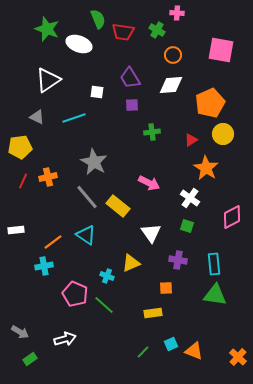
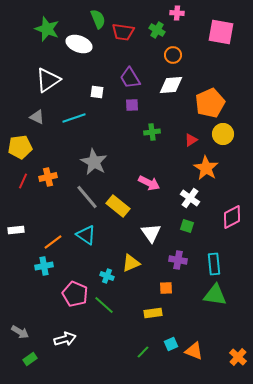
pink square at (221, 50): moved 18 px up
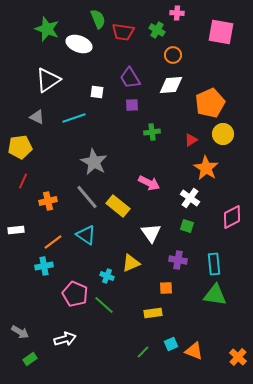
orange cross at (48, 177): moved 24 px down
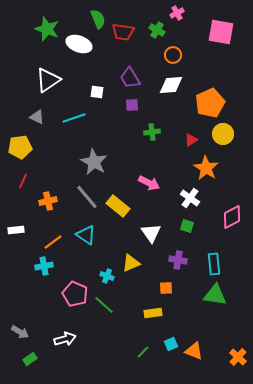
pink cross at (177, 13): rotated 32 degrees counterclockwise
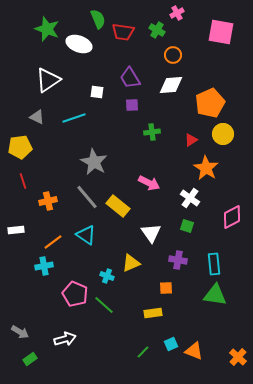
red line at (23, 181): rotated 42 degrees counterclockwise
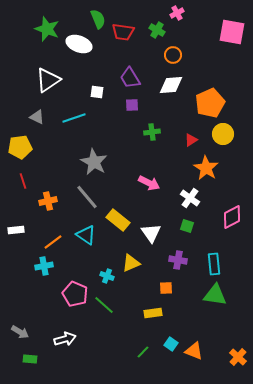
pink square at (221, 32): moved 11 px right
yellow rectangle at (118, 206): moved 14 px down
cyan square at (171, 344): rotated 32 degrees counterclockwise
green rectangle at (30, 359): rotated 40 degrees clockwise
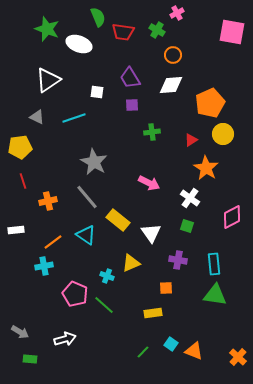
green semicircle at (98, 19): moved 2 px up
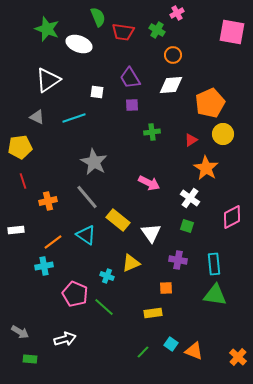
green line at (104, 305): moved 2 px down
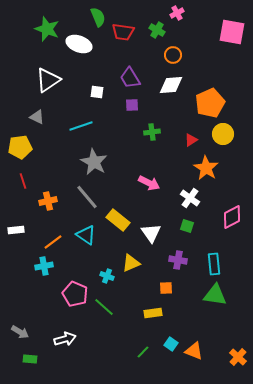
cyan line at (74, 118): moved 7 px right, 8 px down
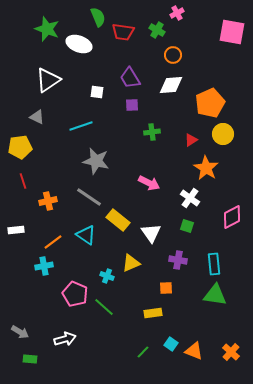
gray star at (94, 162): moved 2 px right, 1 px up; rotated 16 degrees counterclockwise
gray line at (87, 197): moved 2 px right; rotated 16 degrees counterclockwise
orange cross at (238, 357): moved 7 px left, 5 px up
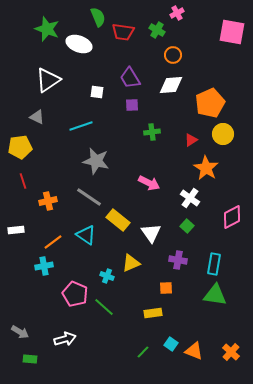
green square at (187, 226): rotated 24 degrees clockwise
cyan rectangle at (214, 264): rotated 15 degrees clockwise
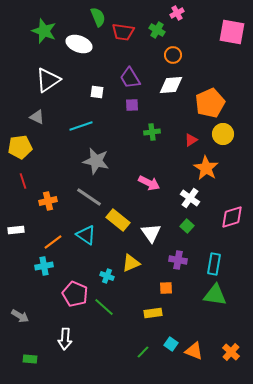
green star at (47, 29): moved 3 px left, 2 px down
pink diamond at (232, 217): rotated 10 degrees clockwise
gray arrow at (20, 332): moved 16 px up
white arrow at (65, 339): rotated 110 degrees clockwise
